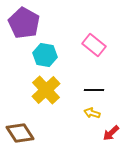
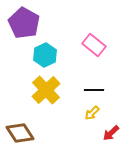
cyan hexagon: rotated 25 degrees clockwise
yellow arrow: rotated 63 degrees counterclockwise
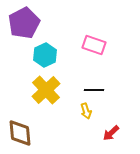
purple pentagon: rotated 16 degrees clockwise
pink rectangle: rotated 20 degrees counterclockwise
yellow arrow: moved 6 px left, 2 px up; rotated 63 degrees counterclockwise
brown diamond: rotated 28 degrees clockwise
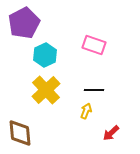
yellow arrow: rotated 140 degrees counterclockwise
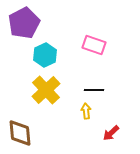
yellow arrow: rotated 28 degrees counterclockwise
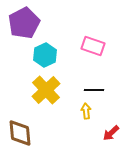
pink rectangle: moved 1 px left, 1 px down
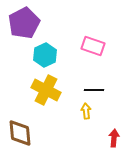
yellow cross: rotated 20 degrees counterclockwise
red arrow: moved 3 px right, 5 px down; rotated 138 degrees clockwise
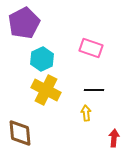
pink rectangle: moved 2 px left, 2 px down
cyan hexagon: moved 3 px left, 4 px down
yellow arrow: moved 2 px down
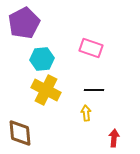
cyan hexagon: rotated 20 degrees clockwise
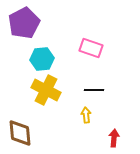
yellow arrow: moved 2 px down
